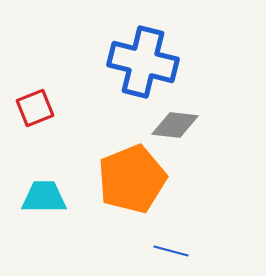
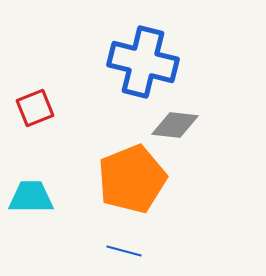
cyan trapezoid: moved 13 px left
blue line: moved 47 px left
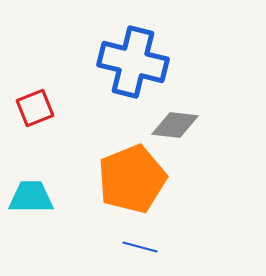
blue cross: moved 10 px left
blue line: moved 16 px right, 4 px up
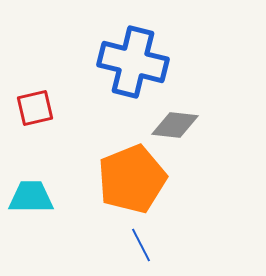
red square: rotated 9 degrees clockwise
blue line: moved 1 px right, 2 px up; rotated 48 degrees clockwise
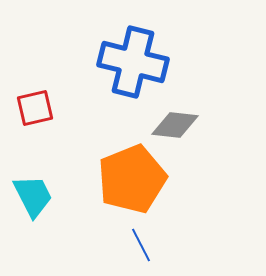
cyan trapezoid: moved 2 px right, 1 px up; rotated 63 degrees clockwise
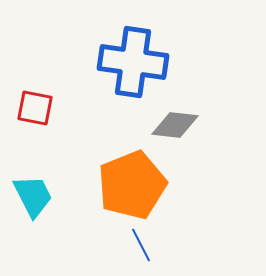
blue cross: rotated 6 degrees counterclockwise
red square: rotated 24 degrees clockwise
orange pentagon: moved 6 px down
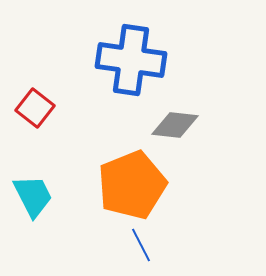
blue cross: moved 2 px left, 2 px up
red square: rotated 27 degrees clockwise
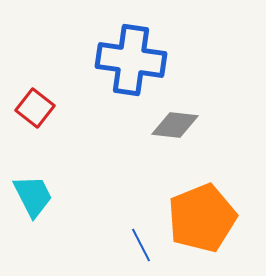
orange pentagon: moved 70 px right, 33 px down
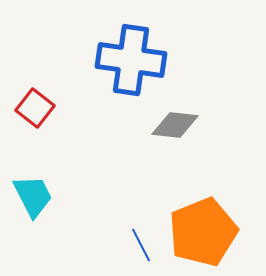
orange pentagon: moved 1 px right, 14 px down
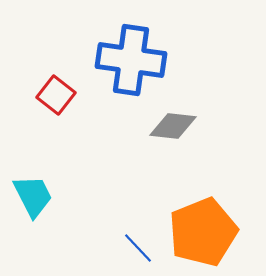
red square: moved 21 px right, 13 px up
gray diamond: moved 2 px left, 1 px down
blue line: moved 3 px left, 3 px down; rotated 16 degrees counterclockwise
